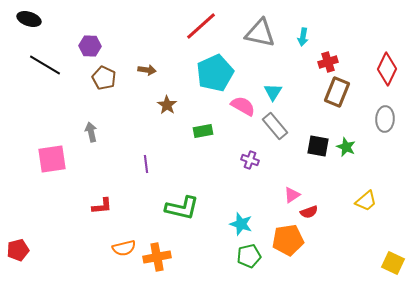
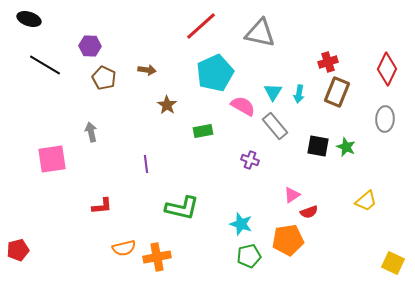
cyan arrow: moved 4 px left, 57 px down
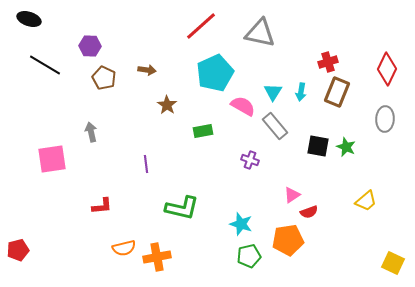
cyan arrow: moved 2 px right, 2 px up
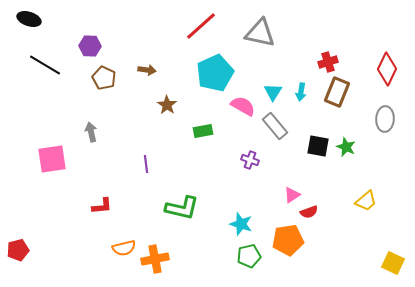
orange cross: moved 2 px left, 2 px down
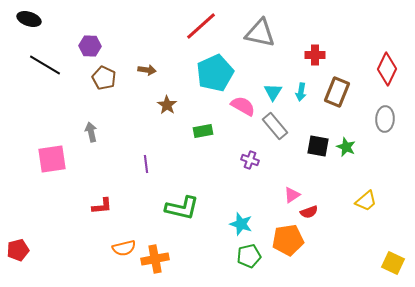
red cross: moved 13 px left, 7 px up; rotated 18 degrees clockwise
